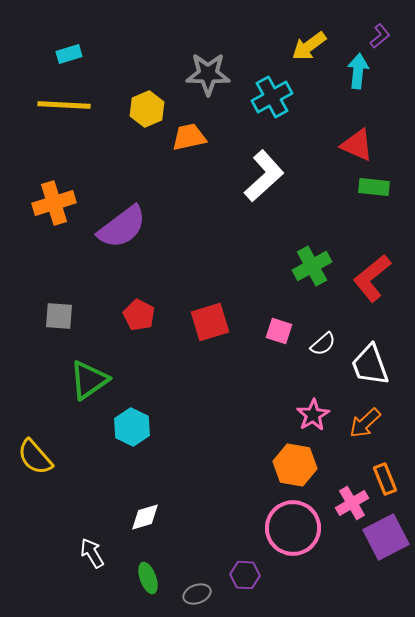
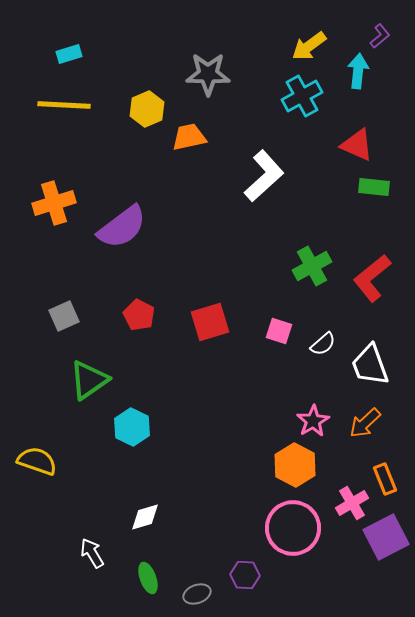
cyan cross: moved 30 px right, 1 px up
gray square: moved 5 px right; rotated 28 degrees counterclockwise
pink star: moved 6 px down
yellow semicircle: moved 2 px right, 4 px down; rotated 150 degrees clockwise
orange hexagon: rotated 18 degrees clockwise
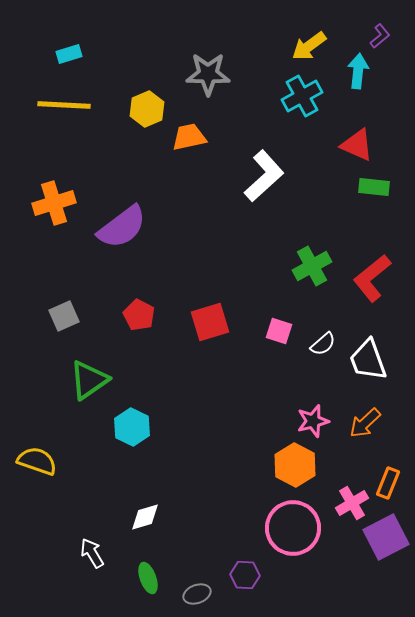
white trapezoid: moved 2 px left, 5 px up
pink star: rotated 16 degrees clockwise
orange rectangle: moved 3 px right, 4 px down; rotated 44 degrees clockwise
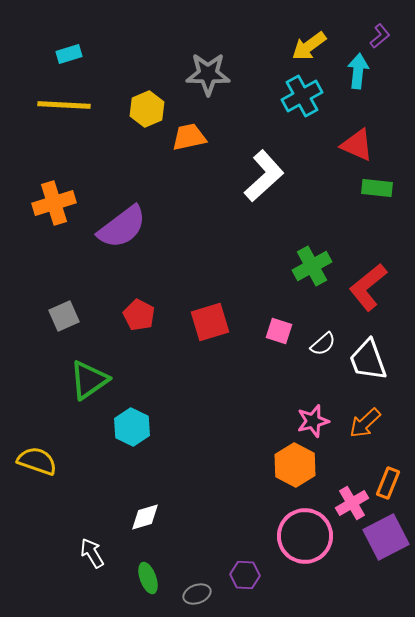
green rectangle: moved 3 px right, 1 px down
red L-shape: moved 4 px left, 9 px down
pink circle: moved 12 px right, 8 px down
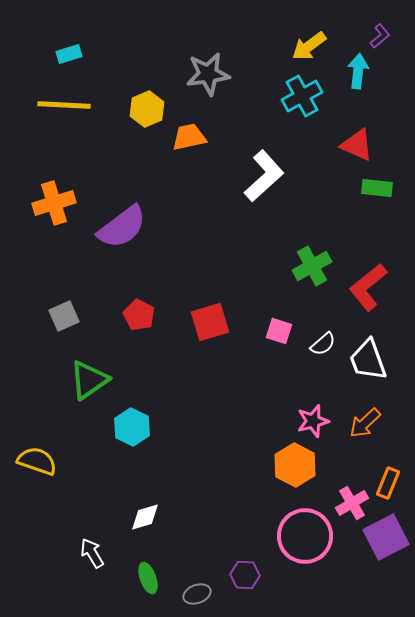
gray star: rotated 9 degrees counterclockwise
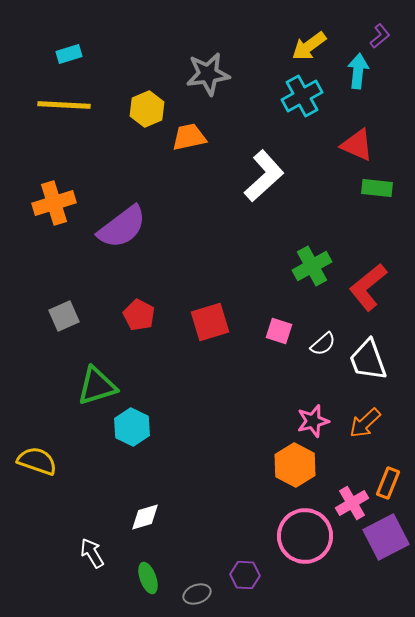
green triangle: moved 8 px right, 6 px down; rotated 18 degrees clockwise
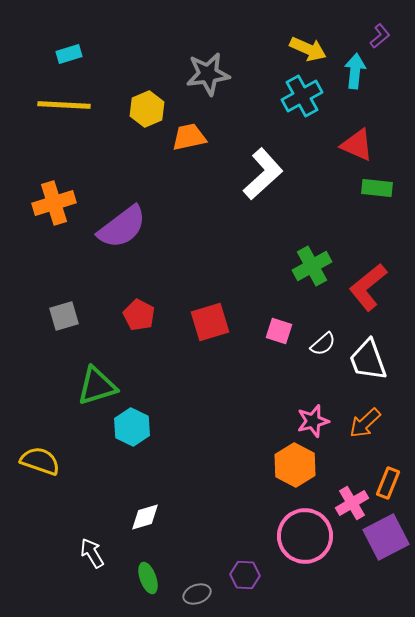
yellow arrow: moved 1 px left, 3 px down; rotated 120 degrees counterclockwise
cyan arrow: moved 3 px left
white L-shape: moved 1 px left, 2 px up
gray square: rotated 8 degrees clockwise
yellow semicircle: moved 3 px right
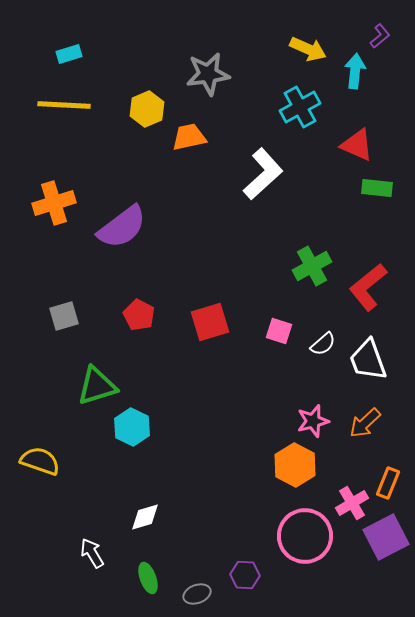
cyan cross: moved 2 px left, 11 px down
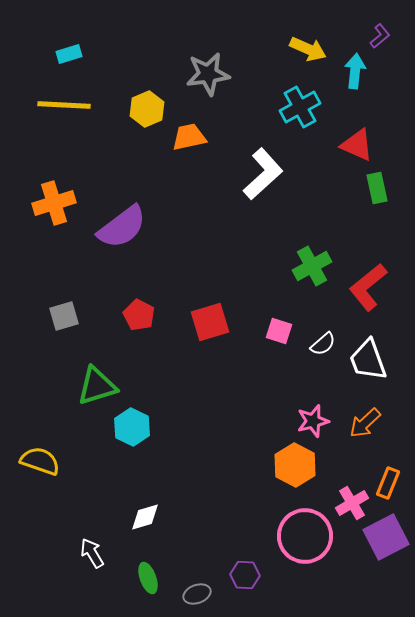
green rectangle: rotated 72 degrees clockwise
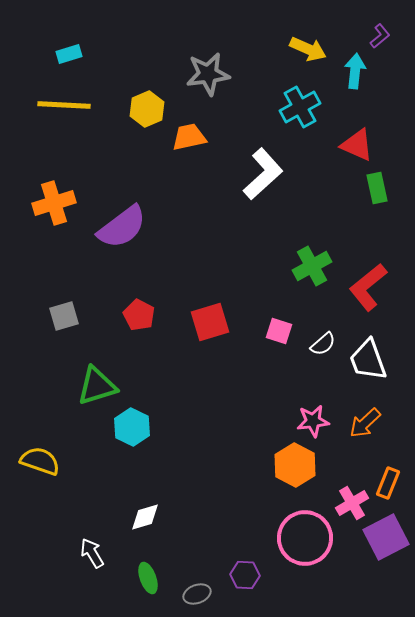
pink star: rotated 8 degrees clockwise
pink circle: moved 2 px down
